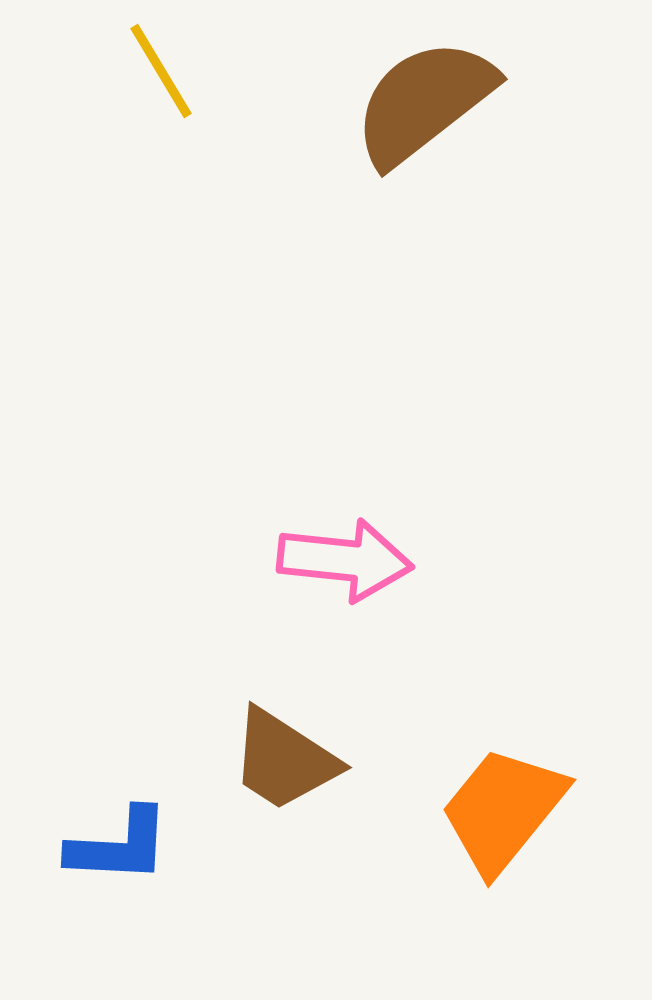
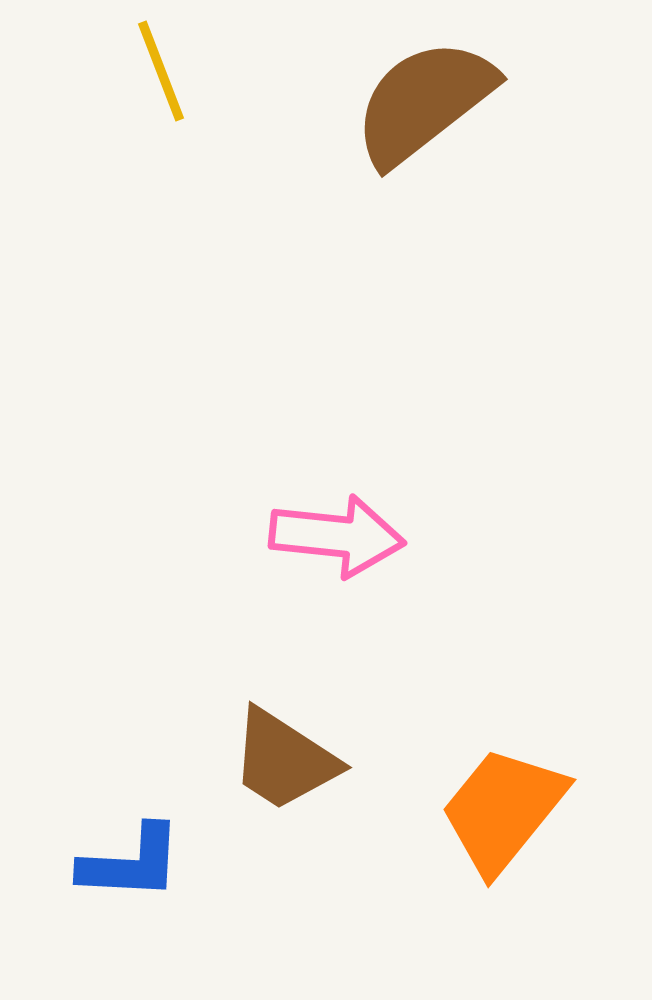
yellow line: rotated 10 degrees clockwise
pink arrow: moved 8 px left, 24 px up
blue L-shape: moved 12 px right, 17 px down
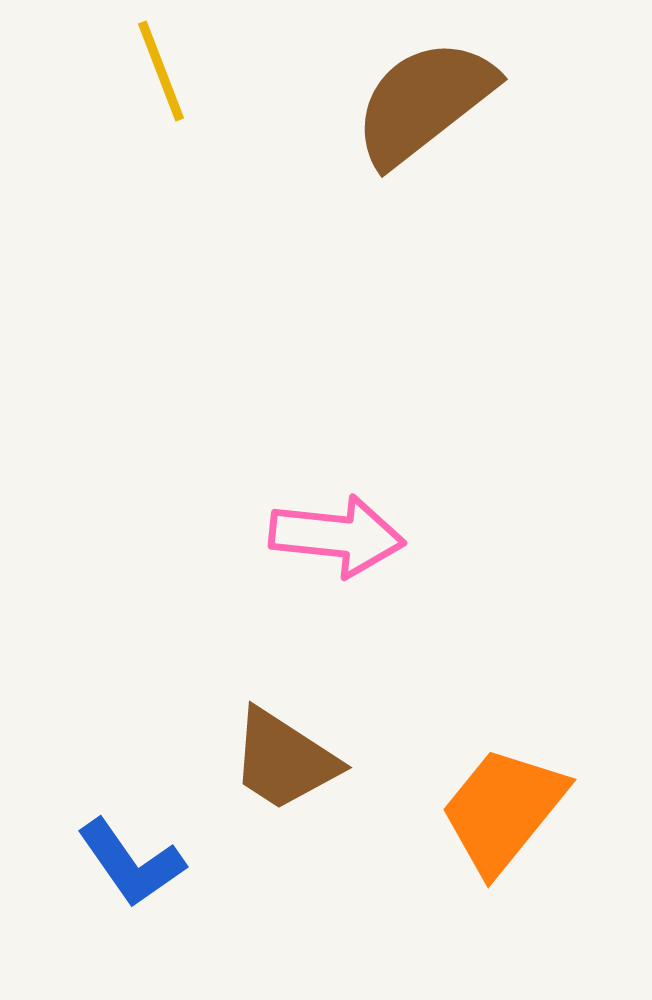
blue L-shape: rotated 52 degrees clockwise
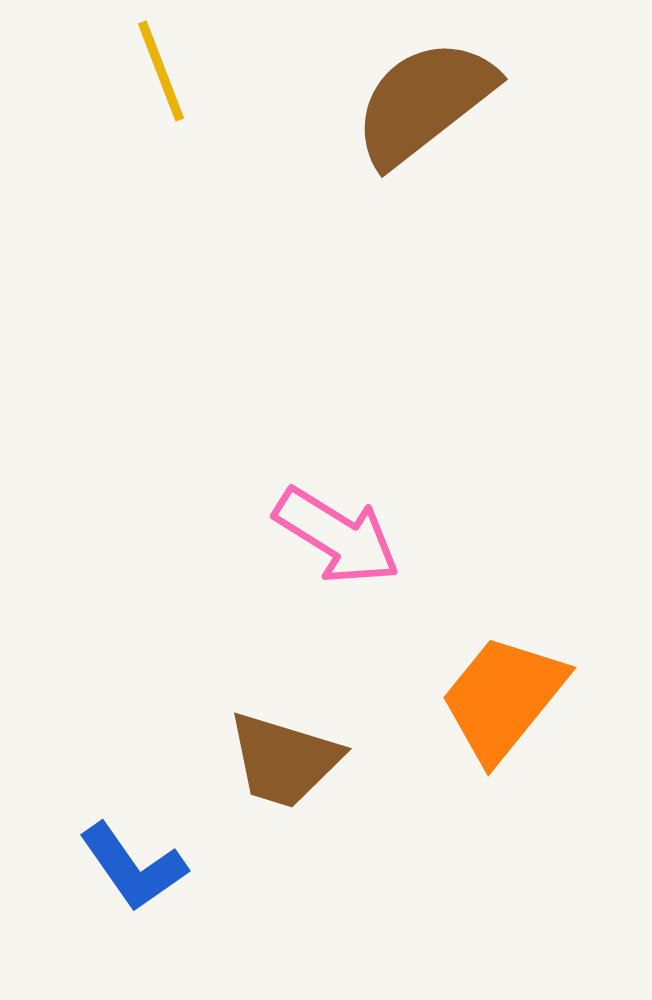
pink arrow: rotated 26 degrees clockwise
brown trapezoid: rotated 16 degrees counterclockwise
orange trapezoid: moved 112 px up
blue L-shape: moved 2 px right, 4 px down
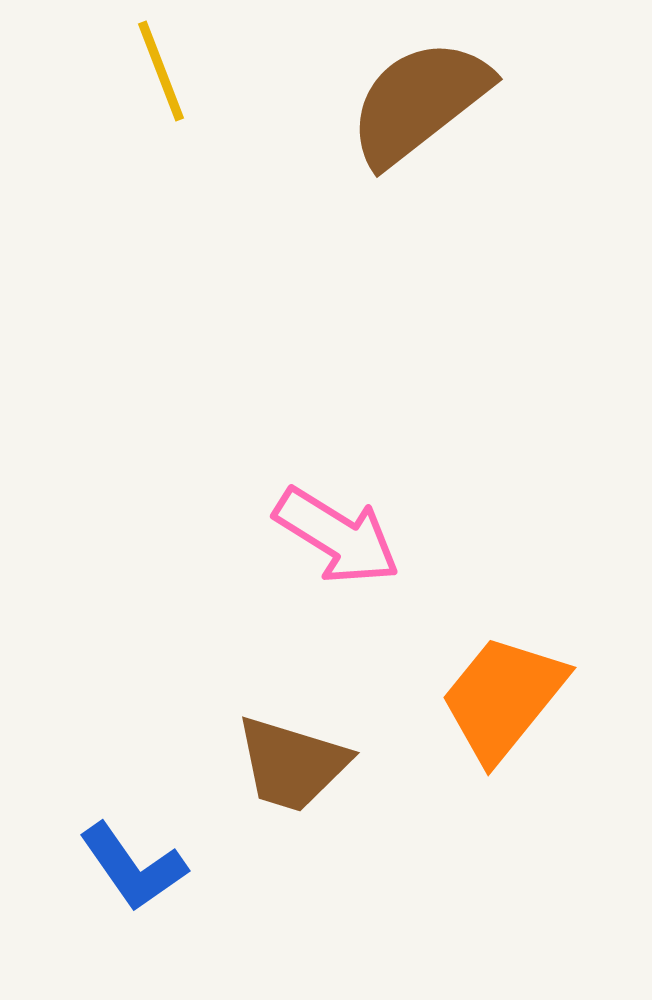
brown semicircle: moved 5 px left
brown trapezoid: moved 8 px right, 4 px down
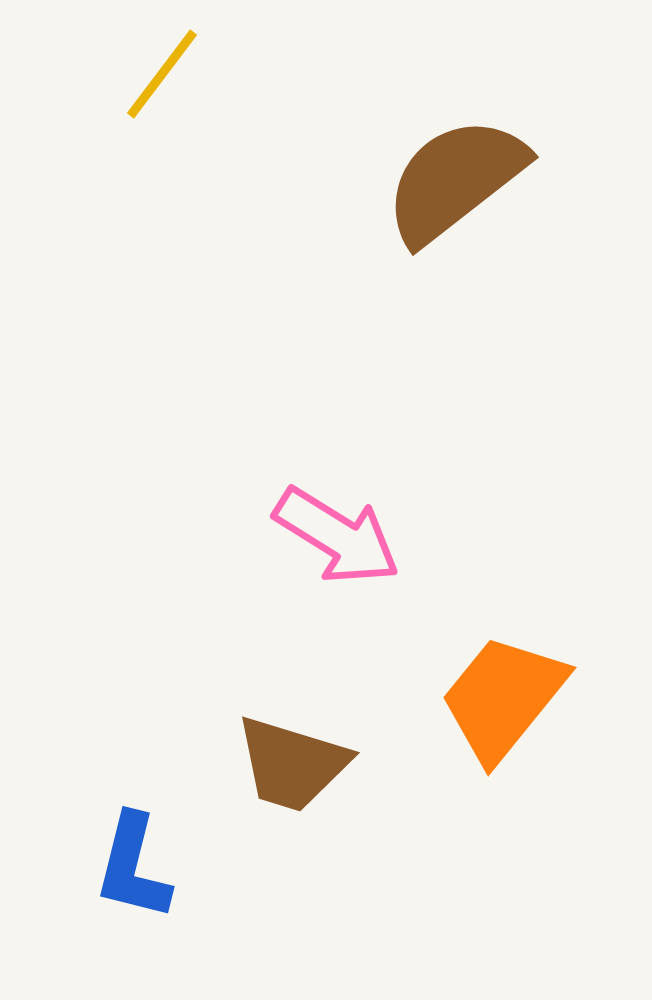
yellow line: moved 1 px right, 3 px down; rotated 58 degrees clockwise
brown semicircle: moved 36 px right, 78 px down
blue L-shape: rotated 49 degrees clockwise
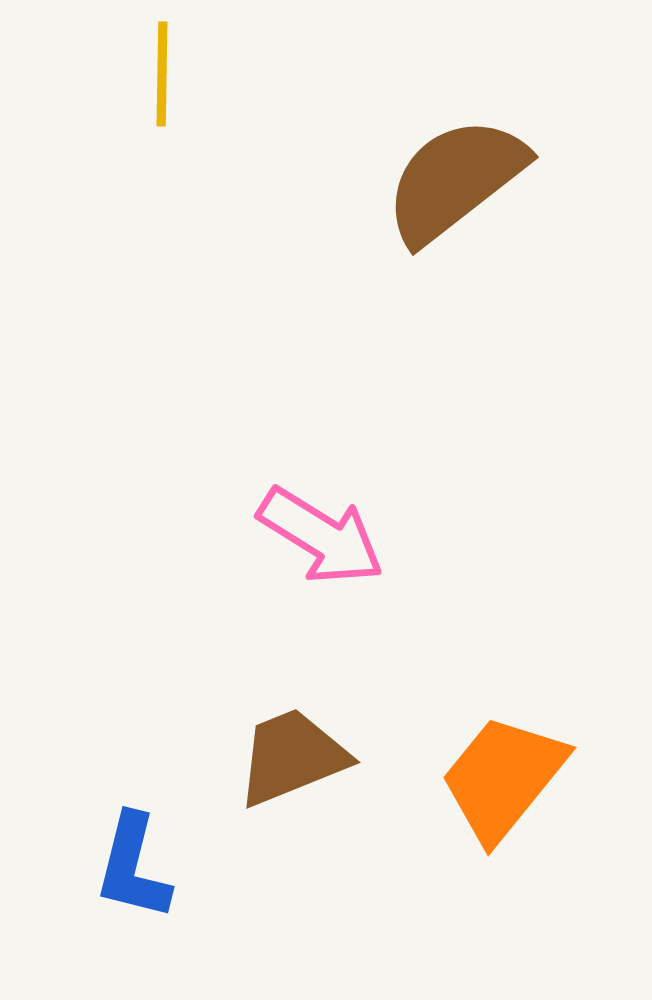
yellow line: rotated 36 degrees counterclockwise
pink arrow: moved 16 px left
orange trapezoid: moved 80 px down
brown trapezoid: moved 7 px up; rotated 141 degrees clockwise
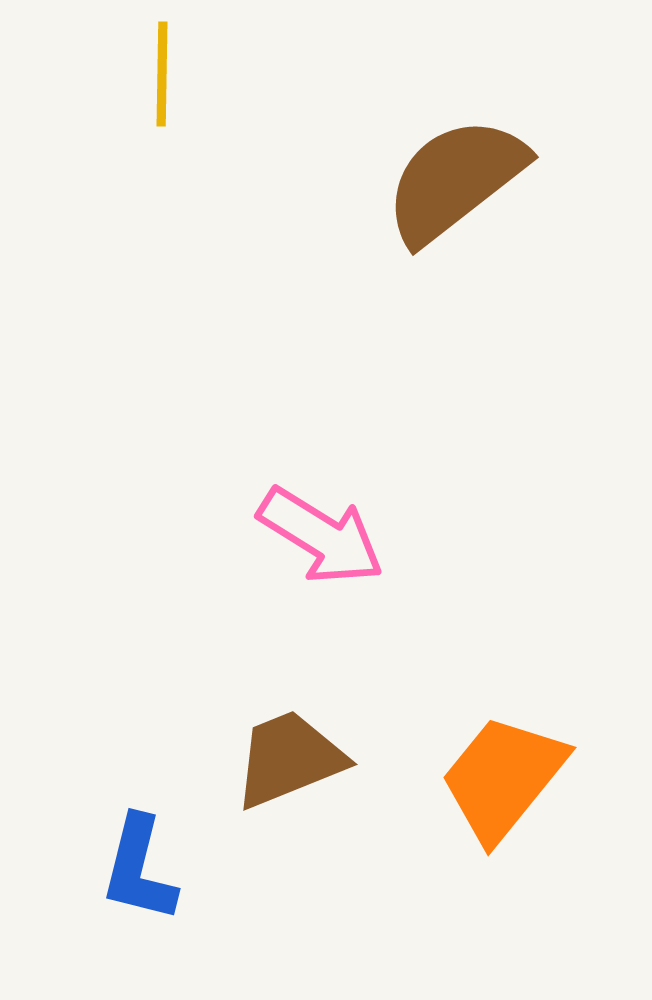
brown trapezoid: moved 3 px left, 2 px down
blue L-shape: moved 6 px right, 2 px down
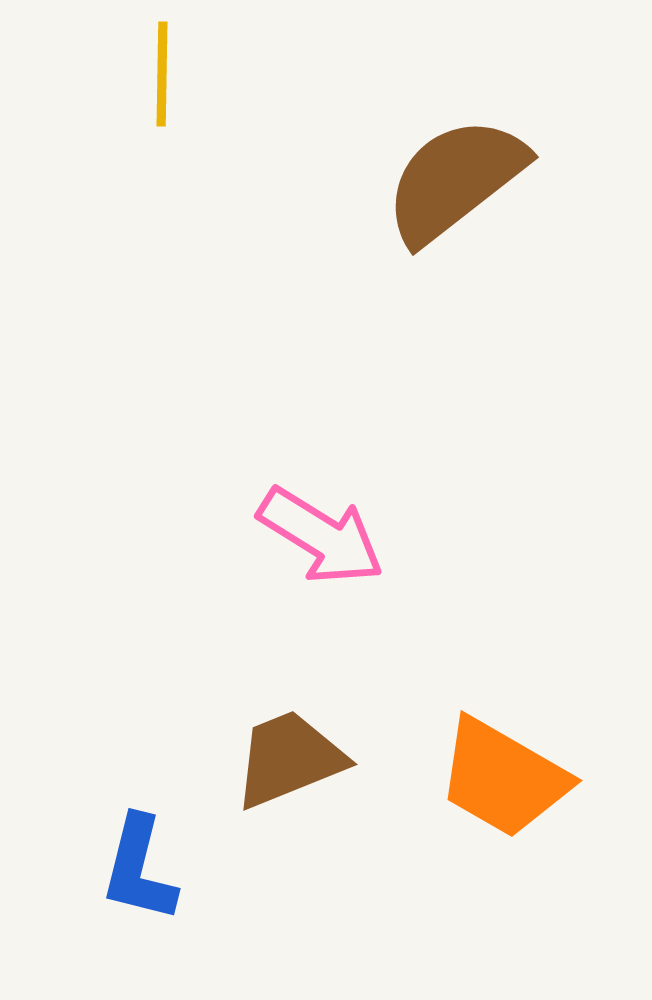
orange trapezoid: rotated 99 degrees counterclockwise
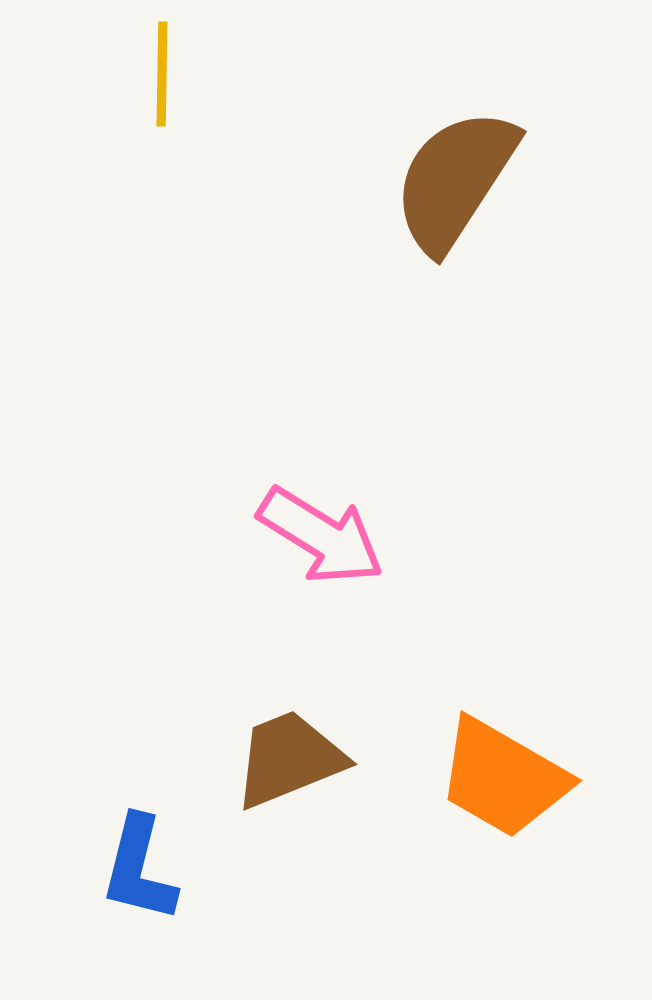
brown semicircle: rotated 19 degrees counterclockwise
